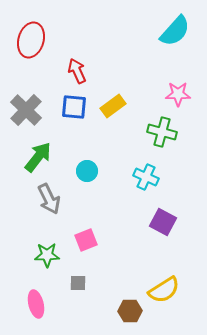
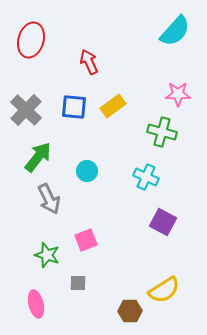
red arrow: moved 12 px right, 9 px up
green star: rotated 20 degrees clockwise
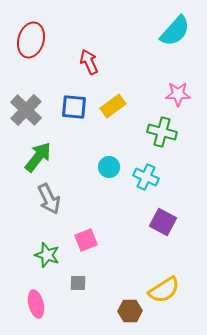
cyan circle: moved 22 px right, 4 px up
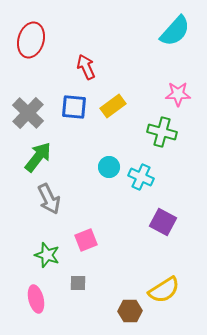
red arrow: moved 3 px left, 5 px down
gray cross: moved 2 px right, 3 px down
cyan cross: moved 5 px left
pink ellipse: moved 5 px up
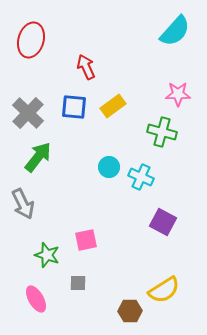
gray arrow: moved 26 px left, 5 px down
pink square: rotated 10 degrees clockwise
pink ellipse: rotated 16 degrees counterclockwise
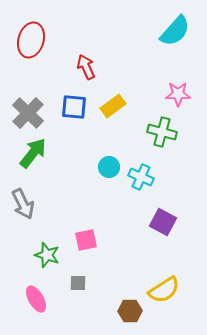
green arrow: moved 5 px left, 4 px up
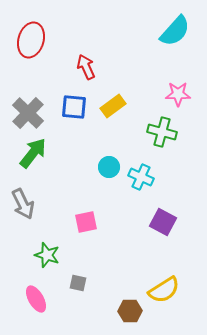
pink square: moved 18 px up
gray square: rotated 12 degrees clockwise
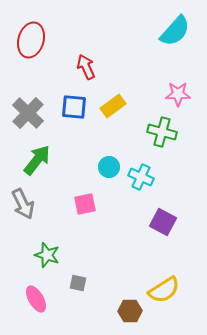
green arrow: moved 4 px right, 7 px down
pink square: moved 1 px left, 18 px up
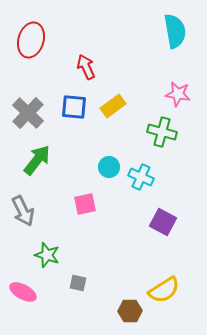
cyan semicircle: rotated 52 degrees counterclockwise
pink star: rotated 10 degrees clockwise
gray arrow: moved 7 px down
pink ellipse: moved 13 px left, 7 px up; rotated 32 degrees counterclockwise
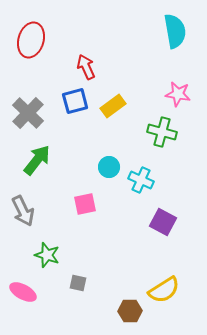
blue square: moved 1 px right, 6 px up; rotated 20 degrees counterclockwise
cyan cross: moved 3 px down
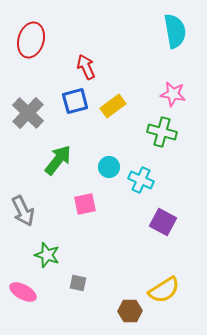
pink star: moved 5 px left
green arrow: moved 21 px right
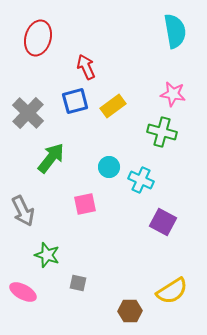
red ellipse: moved 7 px right, 2 px up
green arrow: moved 7 px left, 2 px up
yellow semicircle: moved 8 px right, 1 px down
